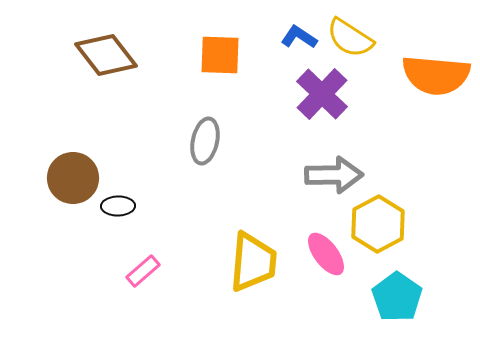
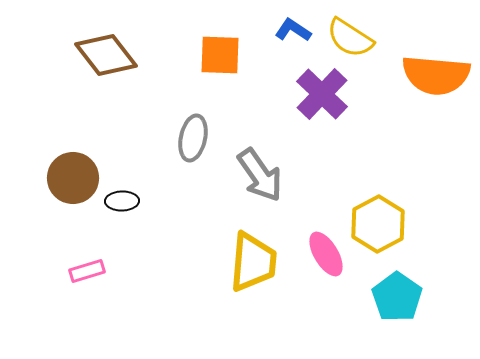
blue L-shape: moved 6 px left, 7 px up
gray ellipse: moved 12 px left, 3 px up
gray arrow: moved 74 px left; rotated 56 degrees clockwise
black ellipse: moved 4 px right, 5 px up
pink ellipse: rotated 6 degrees clockwise
pink rectangle: moved 56 px left; rotated 24 degrees clockwise
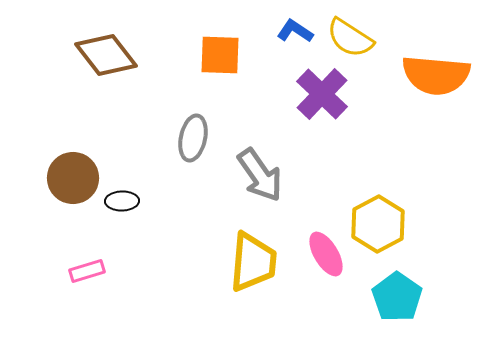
blue L-shape: moved 2 px right, 1 px down
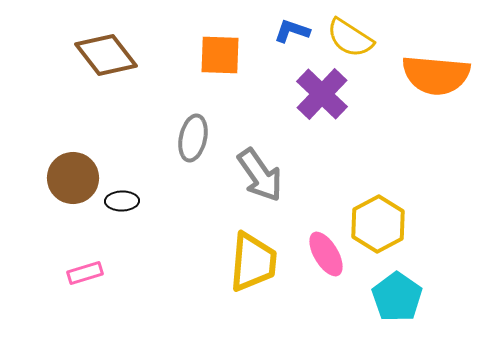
blue L-shape: moved 3 px left; rotated 15 degrees counterclockwise
pink rectangle: moved 2 px left, 2 px down
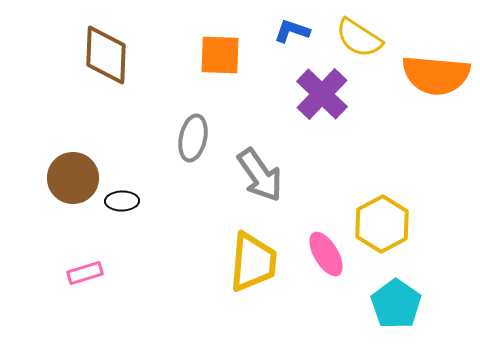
yellow semicircle: moved 9 px right
brown diamond: rotated 40 degrees clockwise
yellow hexagon: moved 4 px right
cyan pentagon: moved 1 px left, 7 px down
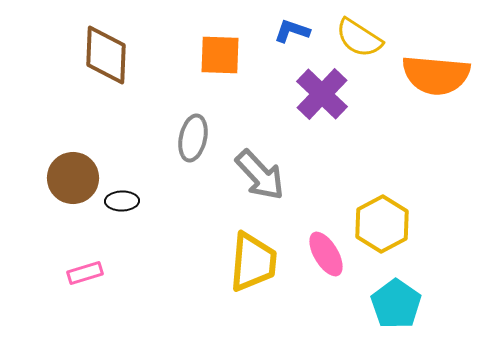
gray arrow: rotated 8 degrees counterclockwise
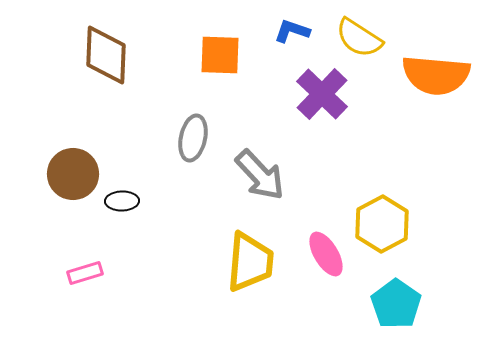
brown circle: moved 4 px up
yellow trapezoid: moved 3 px left
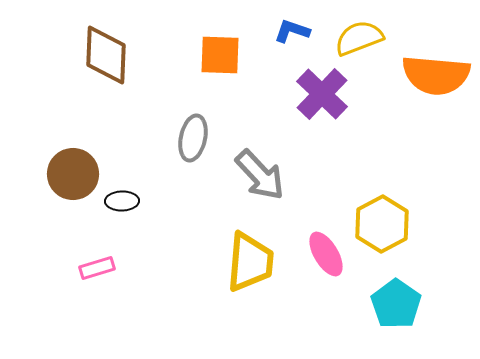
yellow semicircle: rotated 126 degrees clockwise
pink rectangle: moved 12 px right, 5 px up
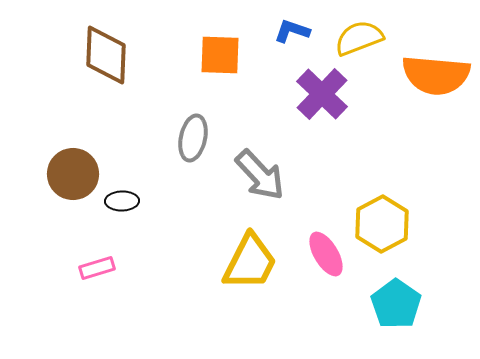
yellow trapezoid: rotated 22 degrees clockwise
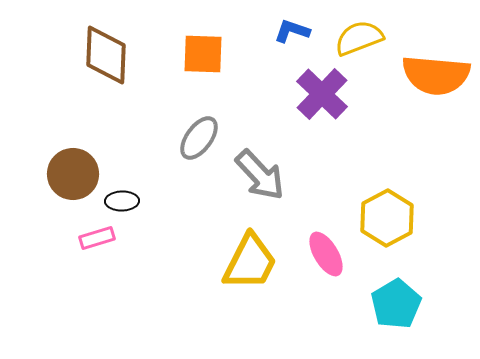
orange square: moved 17 px left, 1 px up
gray ellipse: moved 6 px right; rotated 24 degrees clockwise
yellow hexagon: moved 5 px right, 6 px up
pink rectangle: moved 30 px up
cyan pentagon: rotated 6 degrees clockwise
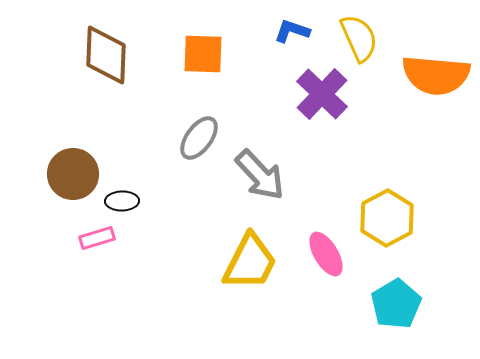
yellow semicircle: rotated 87 degrees clockwise
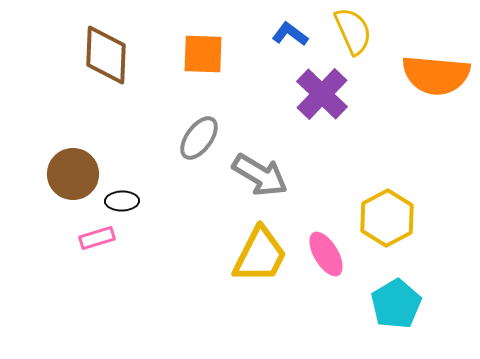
blue L-shape: moved 2 px left, 3 px down; rotated 18 degrees clockwise
yellow semicircle: moved 6 px left, 7 px up
gray arrow: rotated 16 degrees counterclockwise
yellow trapezoid: moved 10 px right, 7 px up
